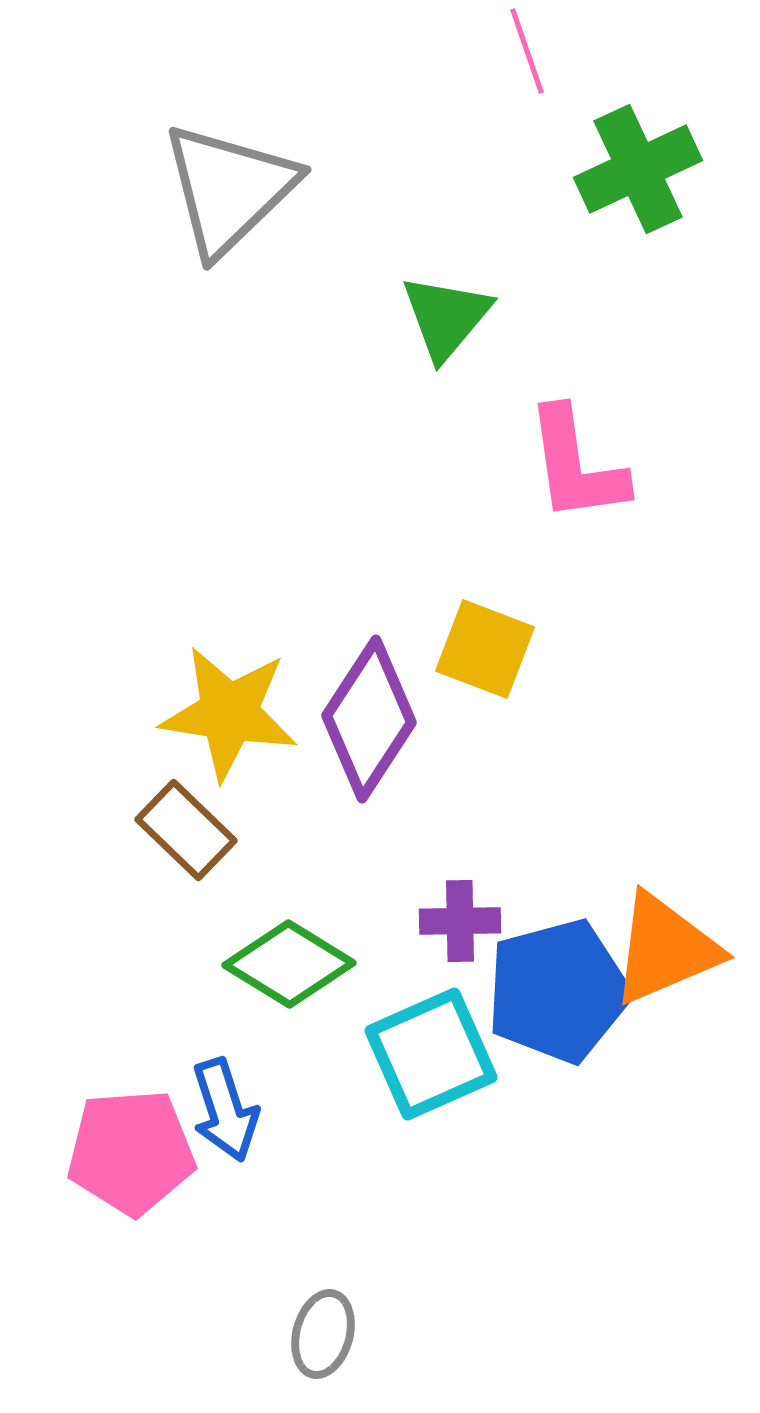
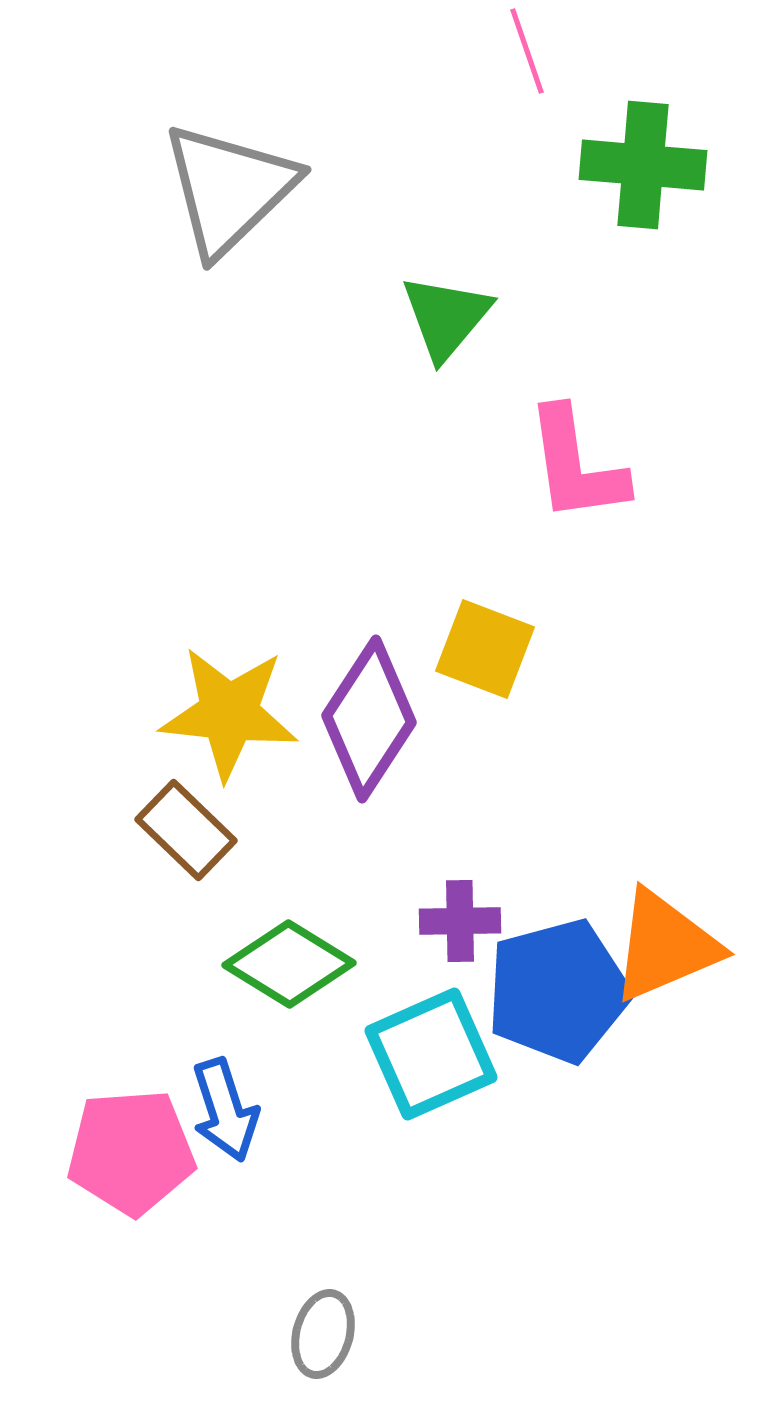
green cross: moved 5 px right, 4 px up; rotated 30 degrees clockwise
yellow star: rotated 3 degrees counterclockwise
orange triangle: moved 3 px up
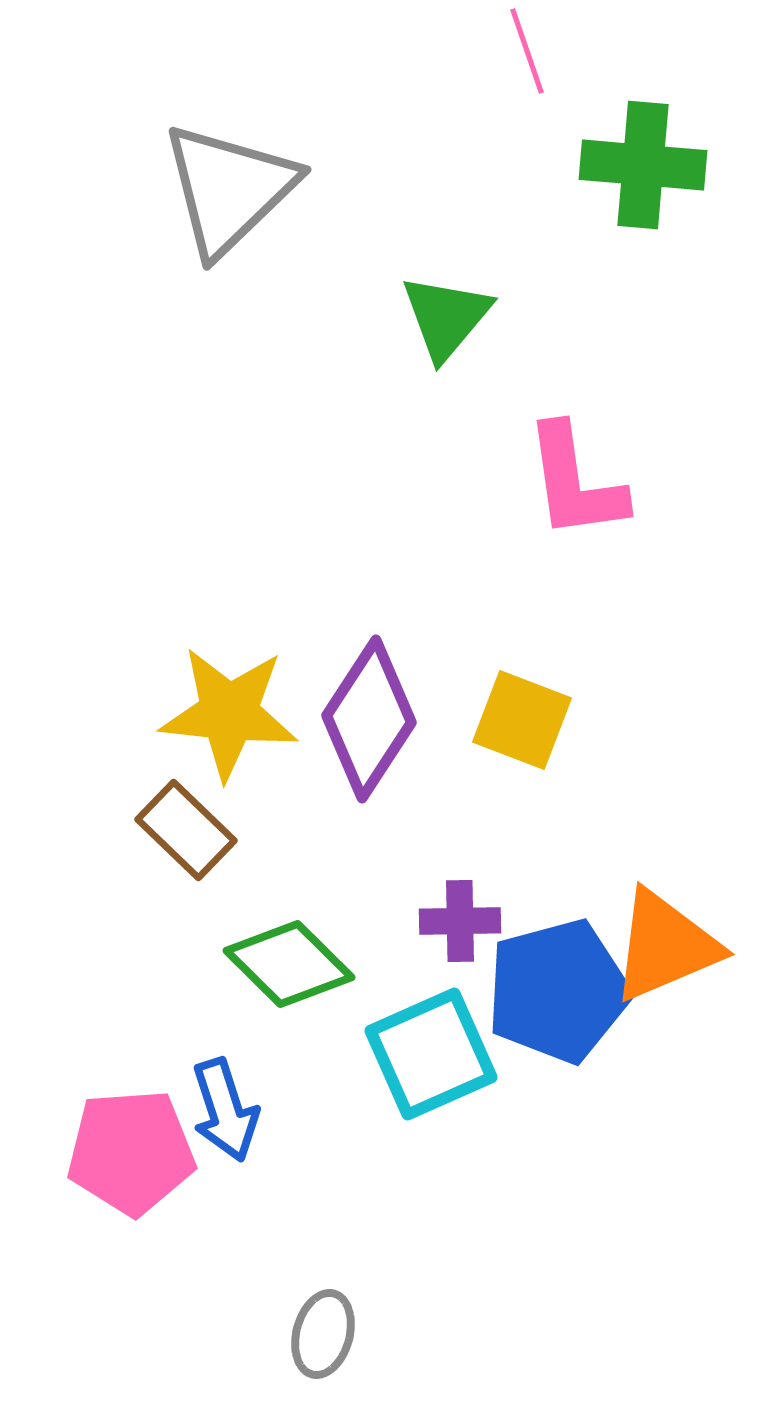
pink L-shape: moved 1 px left, 17 px down
yellow square: moved 37 px right, 71 px down
green diamond: rotated 13 degrees clockwise
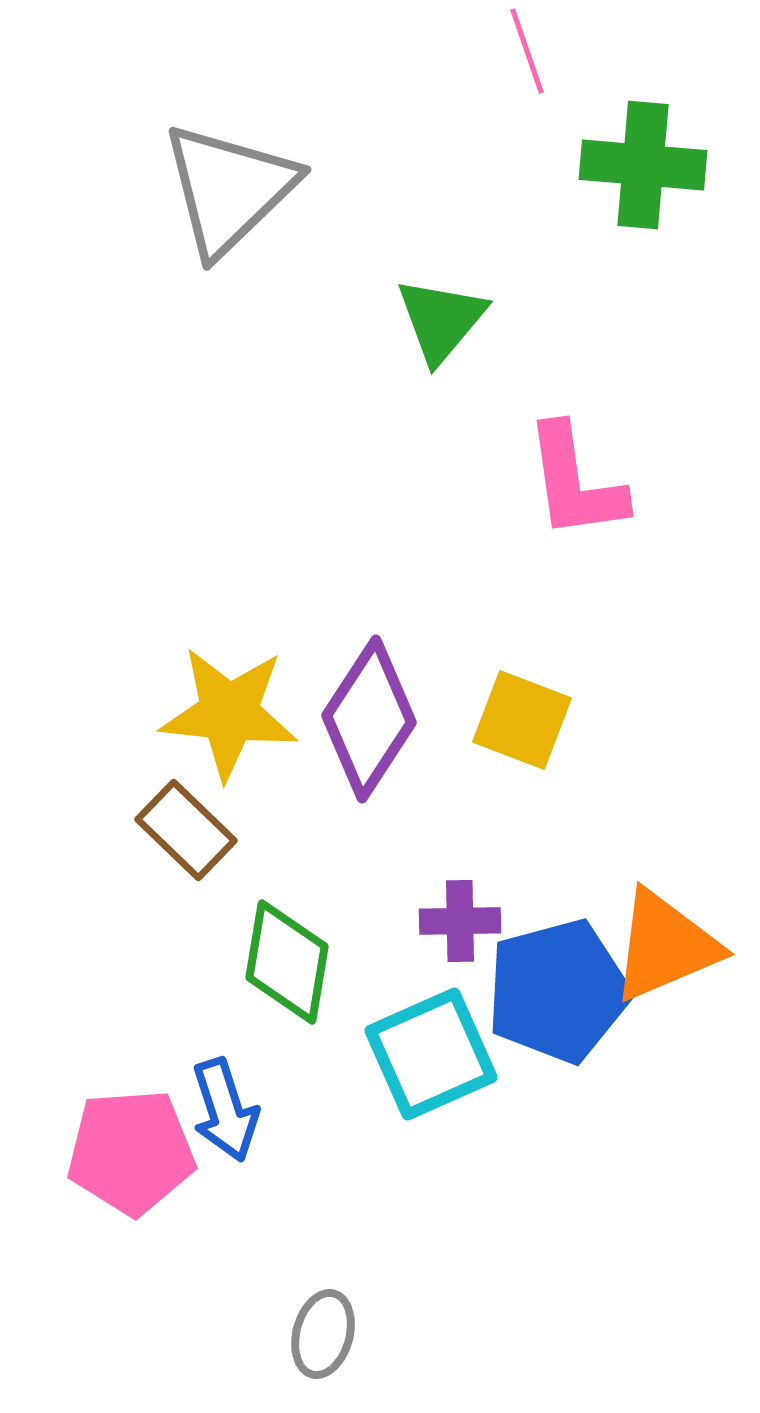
green triangle: moved 5 px left, 3 px down
green diamond: moved 2 px left, 2 px up; rotated 55 degrees clockwise
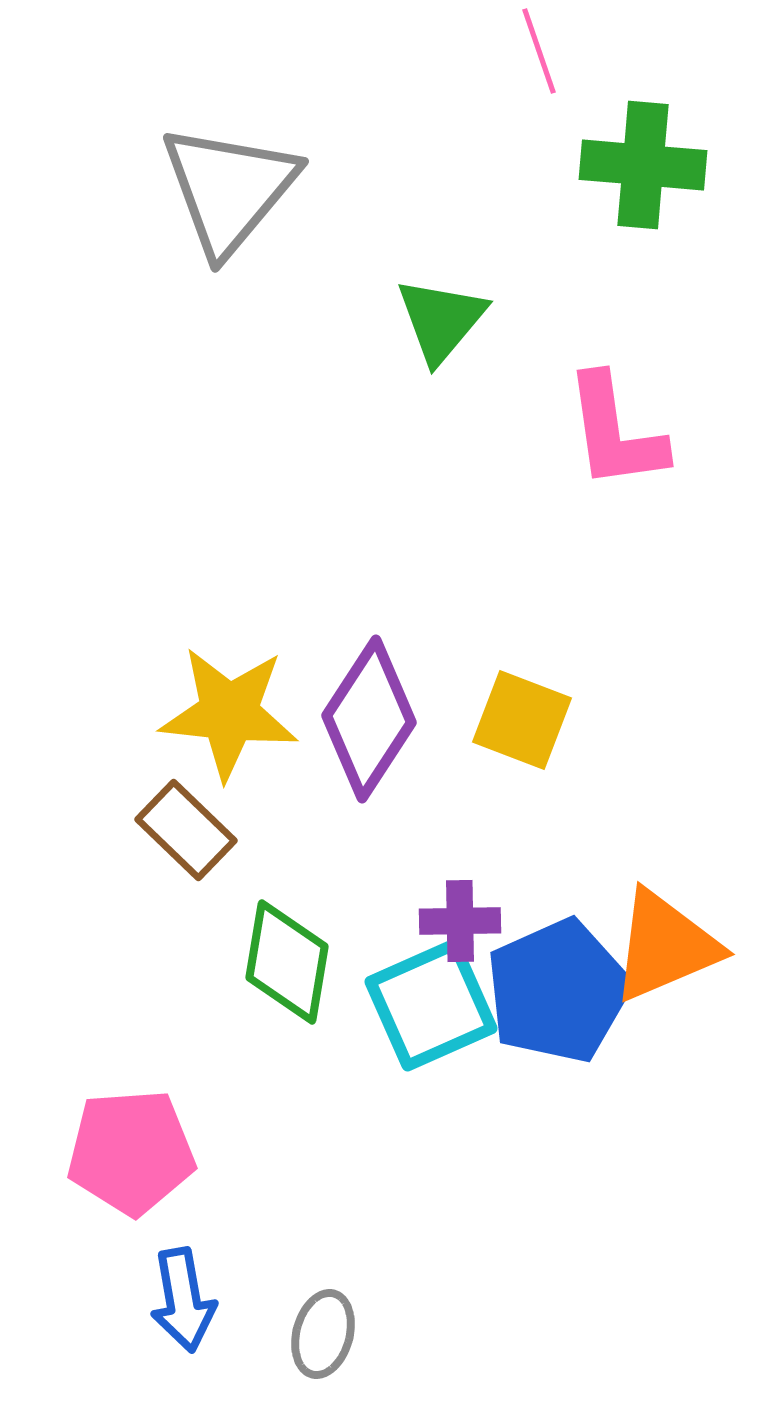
pink line: moved 12 px right
gray triangle: rotated 6 degrees counterclockwise
pink L-shape: moved 40 px right, 50 px up
blue pentagon: rotated 9 degrees counterclockwise
cyan square: moved 49 px up
blue arrow: moved 42 px left, 190 px down; rotated 8 degrees clockwise
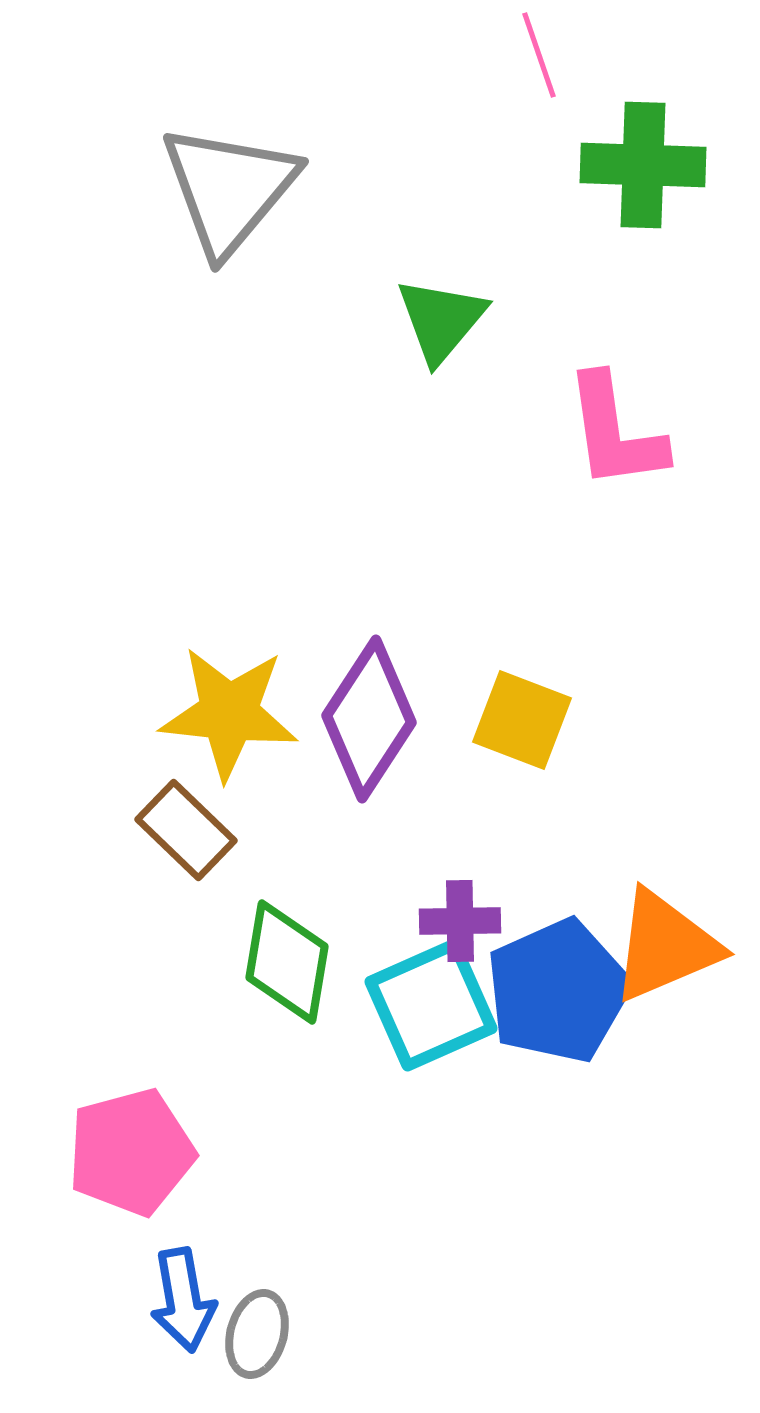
pink line: moved 4 px down
green cross: rotated 3 degrees counterclockwise
pink pentagon: rotated 11 degrees counterclockwise
gray ellipse: moved 66 px left
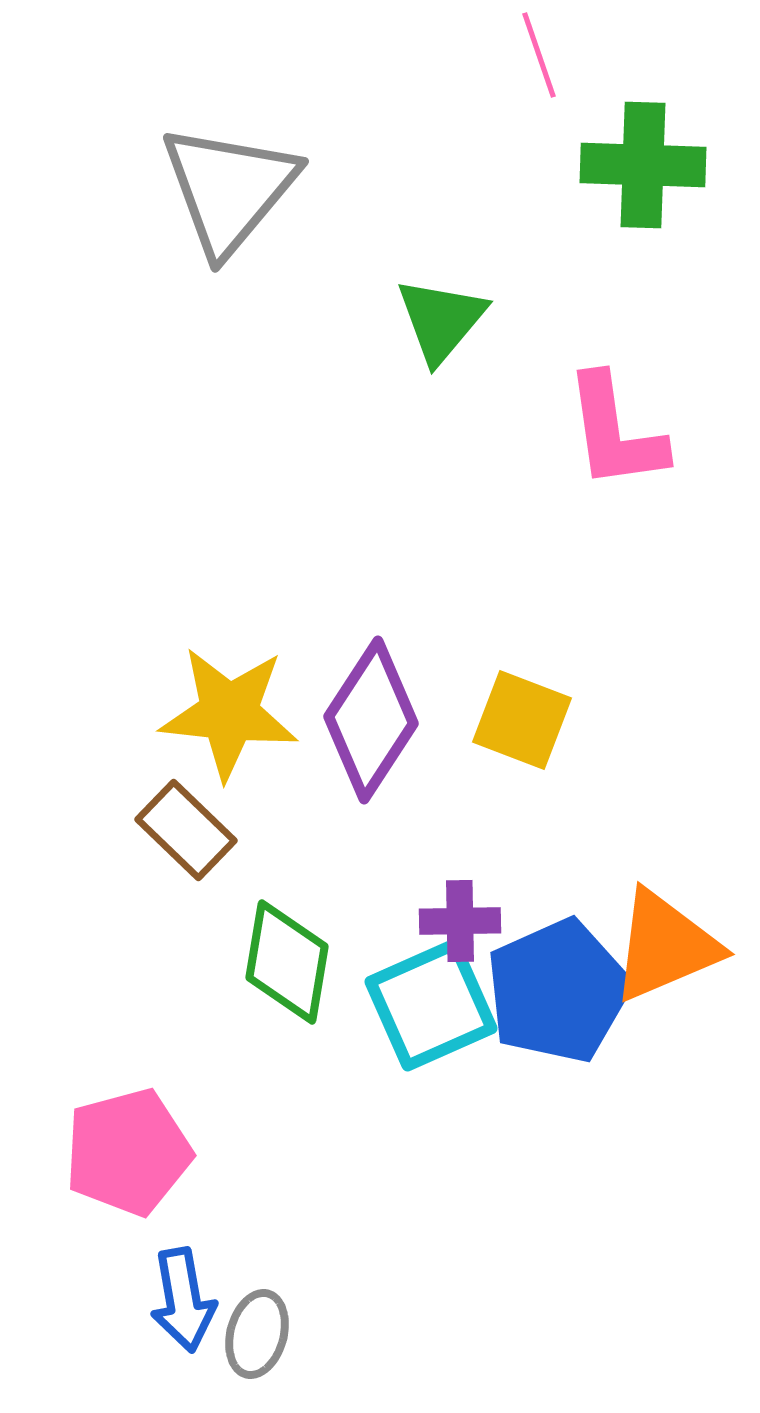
purple diamond: moved 2 px right, 1 px down
pink pentagon: moved 3 px left
